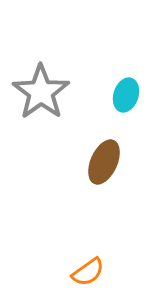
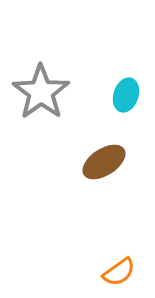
brown ellipse: rotated 33 degrees clockwise
orange semicircle: moved 31 px right
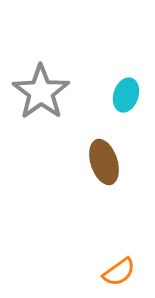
brown ellipse: rotated 75 degrees counterclockwise
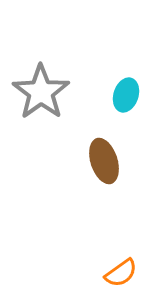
brown ellipse: moved 1 px up
orange semicircle: moved 2 px right, 1 px down
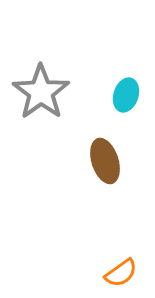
brown ellipse: moved 1 px right
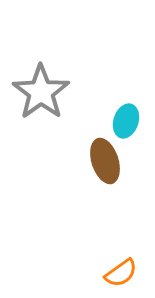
cyan ellipse: moved 26 px down
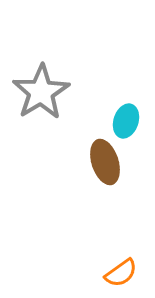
gray star: rotated 4 degrees clockwise
brown ellipse: moved 1 px down
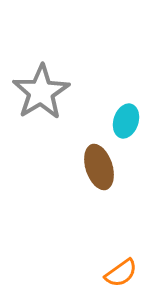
brown ellipse: moved 6 px left, 5 px down
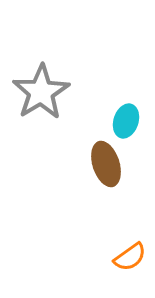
brown ellipse: moved 7 px right, 3 px up
orange semicircle: moved 9 px right, 16 px up
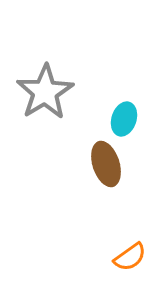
gray star: moved 4 px right
cyan ellipse: moved 2 px left, 2 px up
